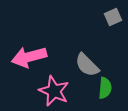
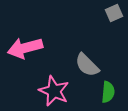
gray square: moved 1 px right, 4 px up
pink arrow: moved 4 px left, 9 px up
green semicircle: moved 3 px right, 4 px down
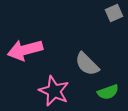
pink arrow: moved 2 px down
gray semicircle: moved 1 px up
green semicircle: rotated 65 degrees clockwise
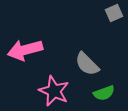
green semicircle: moved 4 px left, 1 px down
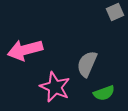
gray square: moved 1 px right, 1 px up
gray semicircle: rotated 68 degrees clockwise
pink star: moved 1 px right, 4 px up
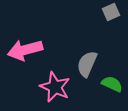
gray square: moved 4 px left
green semicircle: moved 8 px right, 9 px up; rotated 135 degrees counterclockwise
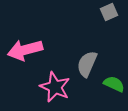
gray square: moved 2 px left
green semicircle: moved 2 px right
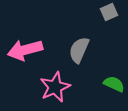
gray semicircle: moved 8 px left, 14 px up
pink star: rotated 24 degrees clockwise
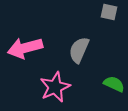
gray square: rotated 36 degrees clockwise
pink arrow: moved 2 px up
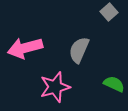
gray square: rotated 36 degrees clockwise
pink star: rotated 8 degrees clockwise
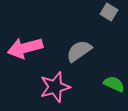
gray square: rotated 18 degrees counterclockwise
gray semicircle: moved 1 px down; rotated 32 degrees clockwise
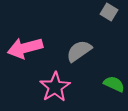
pink star: rotated 16 degrees counterclockwise
